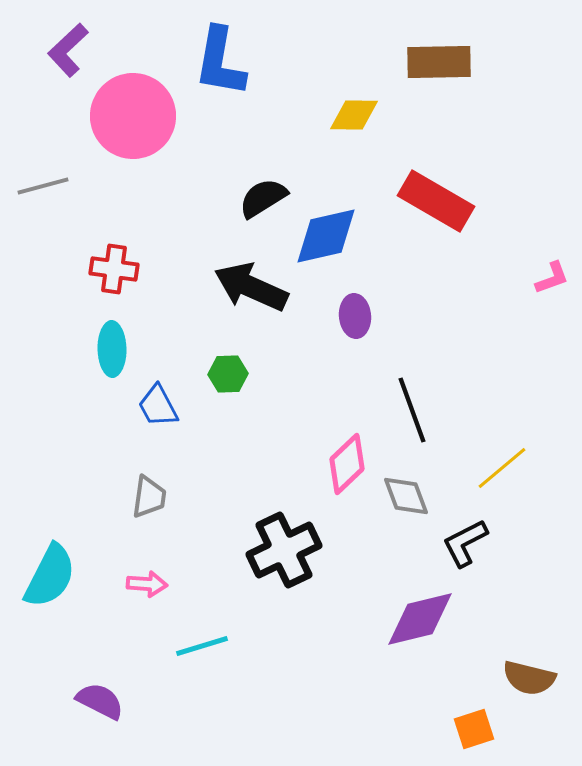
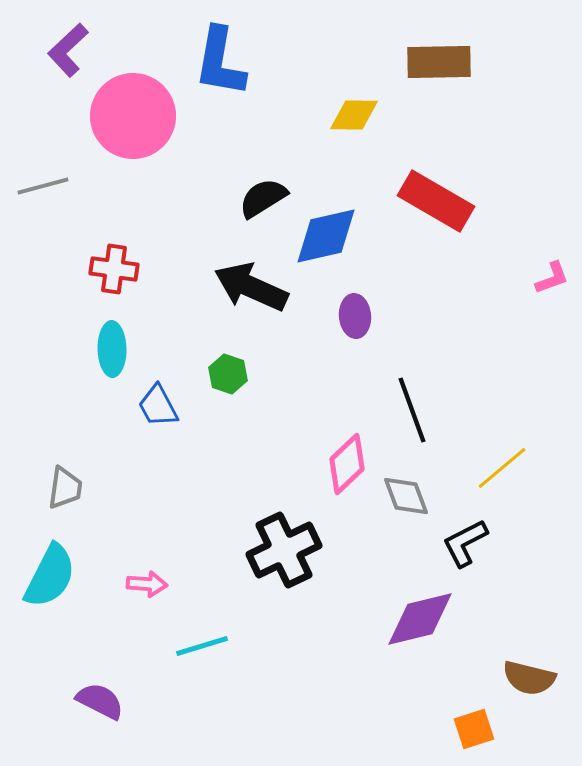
green hexagon: rotated 21 degrees clockwise
gray trapezoid: moved 84 px left, 9 px up
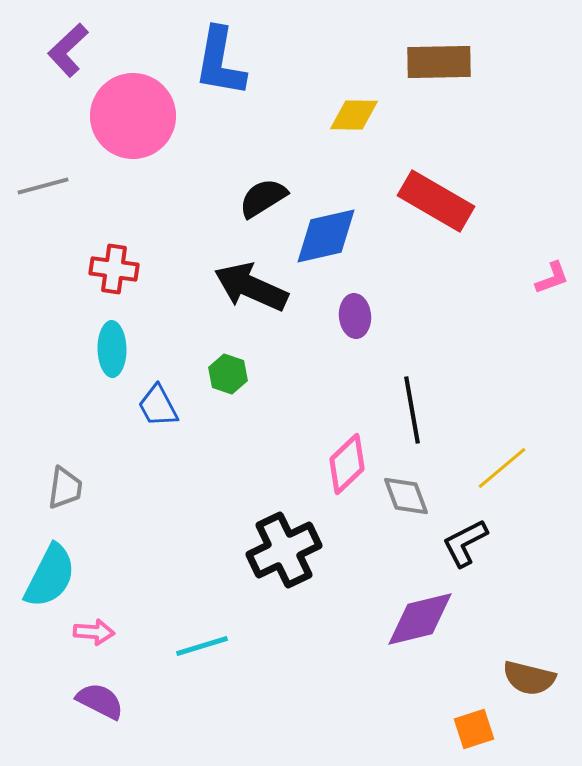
black line: rotated 10 degrees clockwise
pink arrow: moved 53 px left, 48 px down
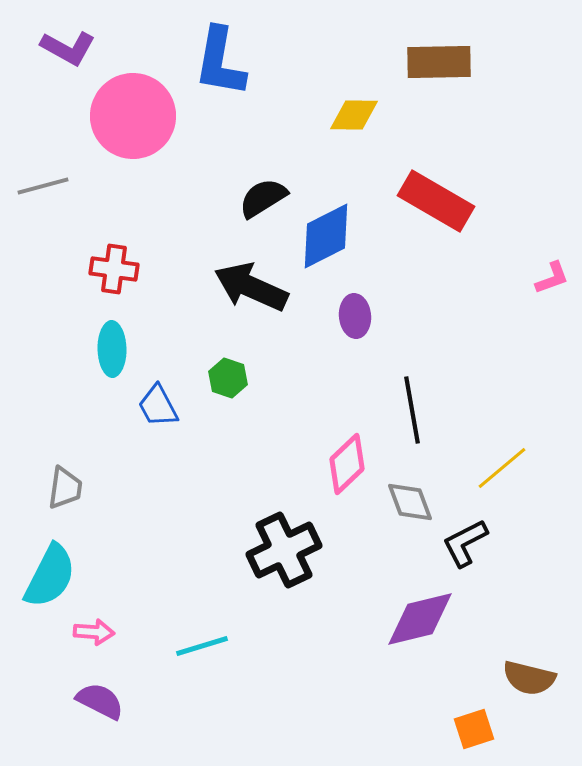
purple L-shape: moved 2 px up; rotated 108 degrees counterclockwise
blue diamond: rotated 14 degrees counterclockwise
green hexagon: moved 4 px down
gray diamond: moved 4 px right, 6 px down
